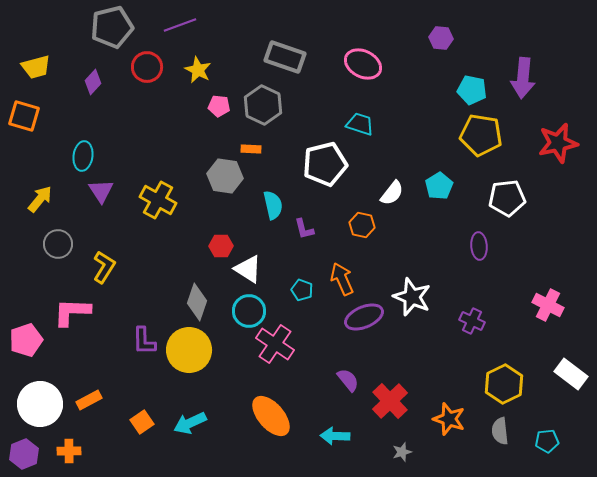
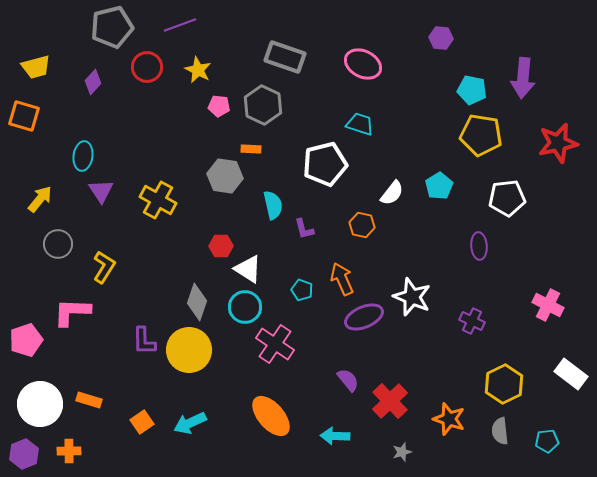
cyan circle at (249, 311): moved 4 px left, 4 px up
orange rectangle at (89, 400): rotated 45 degrees clockwise
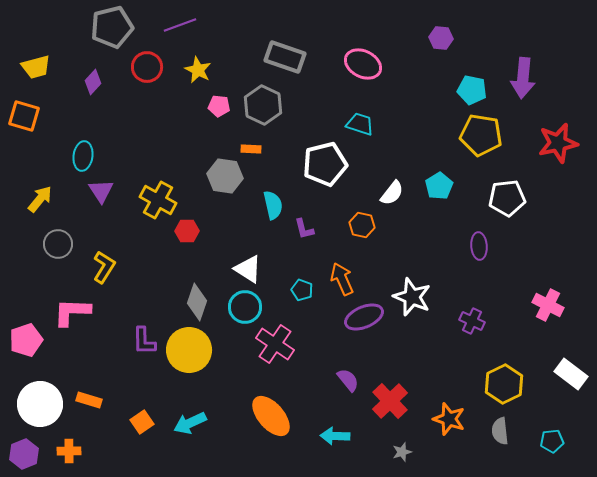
red hexagon at (221, 246): moved 34 px left, 15 px up
cyan pentagon at (547, 441): moved 5 px right
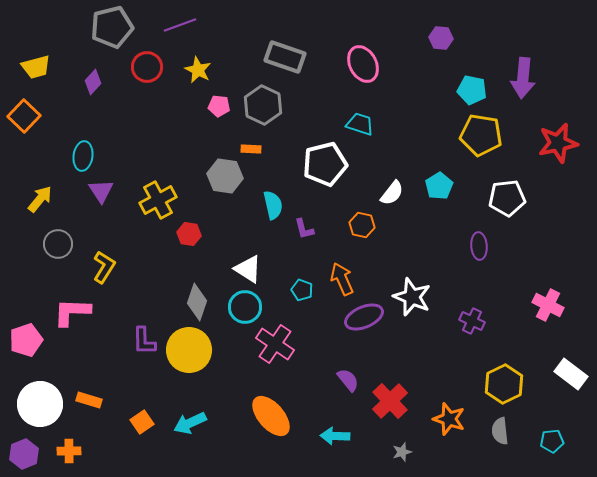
pink ellipse at (363, 64): rotated 36 degrees clockwise
orange square at (24, 116): rotated 28 degrees clockwise
yellow cross at (158, 200): rotated 33 degrees clockwise
red hexagon at (187, 231): moved 2 px right, 3 px down; rotated 10 degrees clockwise
